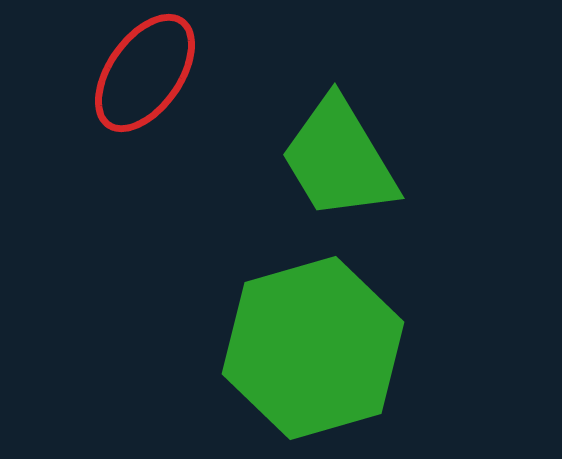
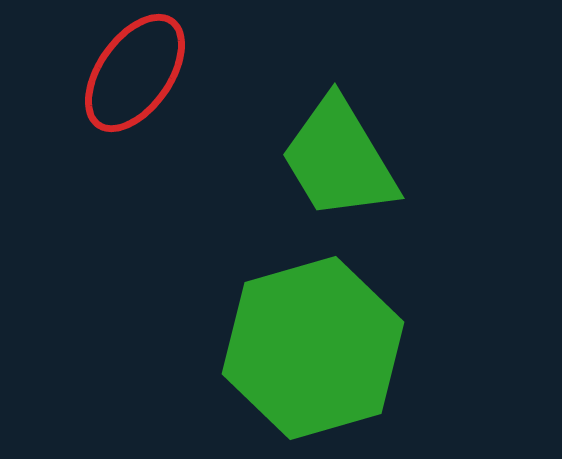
red ellipse: moved 10 px left
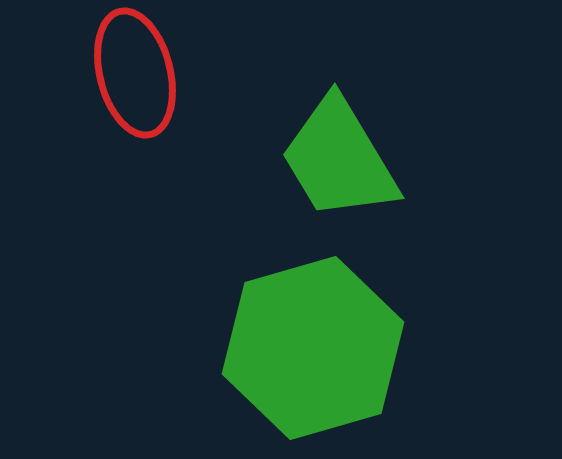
red ellipse: rotated 49 degrees counterclockwise
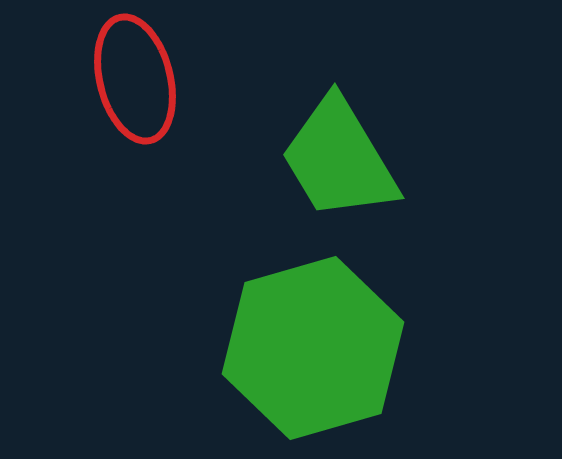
red ellipse: moved 6 px down
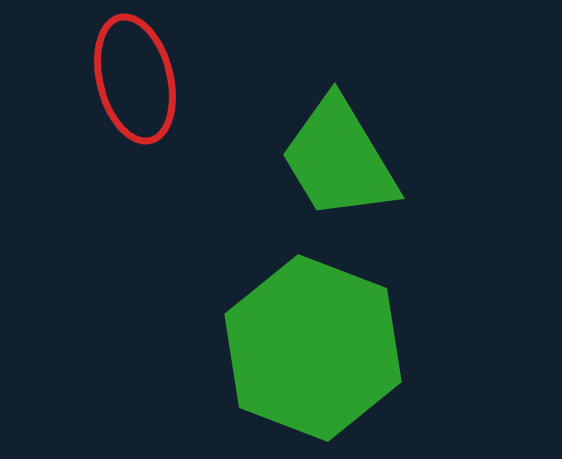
green hexagon: rotated 23 degrees counterclockwise
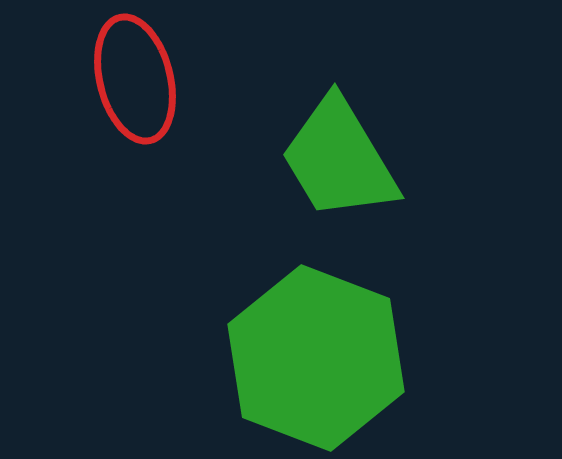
green hexagon: moved 3 px right, 10 px down
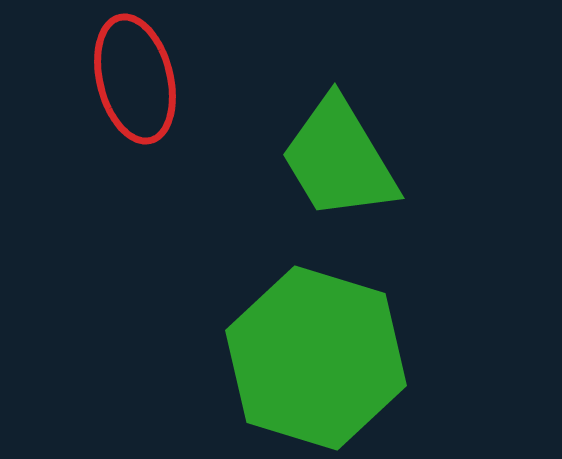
green hexagon: rotated 4 degrees counterclockwise
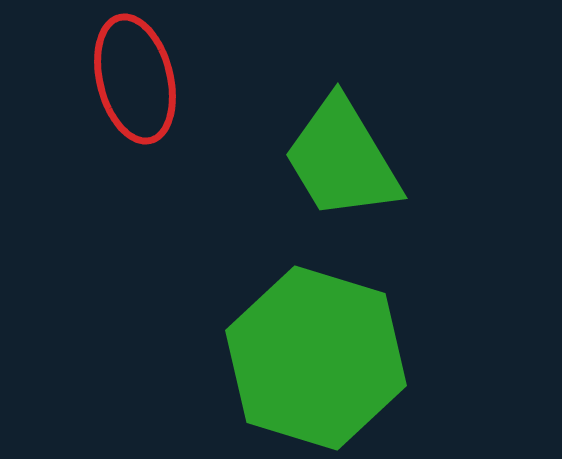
green trapezoid: moved 3 px right
